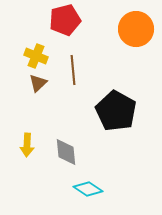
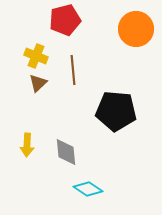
black pentagon: rotated 24 degrees counterclockwise
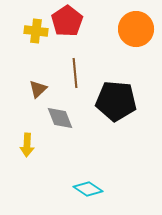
red pentagon: moved 2 px right, 1 px down; rotated 20 degrees counterclockwise
yellow cross: moved 25 px up; rotated 15 degrees counterclockwise
brown line: moved 2 px right, 3 px down
brown triangle: moved 6 px down
black pentagon: moved 10 px up
gray diamond: moved 6 px left, 34 px up; rotated 16 degrees counterclockwise
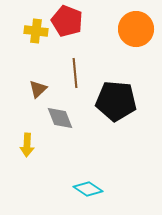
red pentagon: rotated 16 degrees counterclockwise
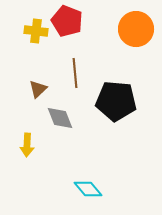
cyan diamond: rotated 16 degrees clockwise
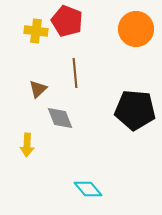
black pentagon: moved 19 px right, 9 px down
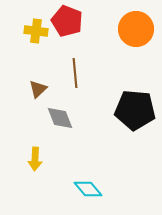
yellow arrow: moved 8 px right, 14 px down
